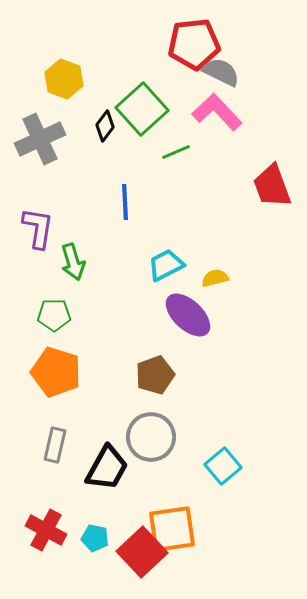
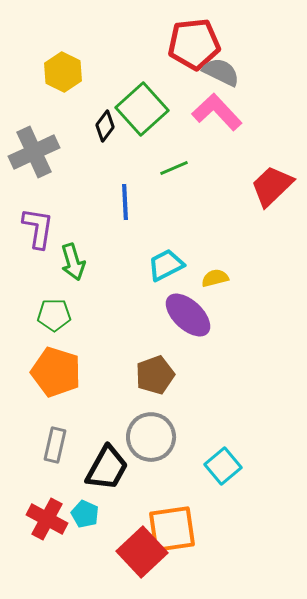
yellow hexagon: moved 1 px left, 7 px up; rotated 6 degrees clockwise
gray cross: moved 6 px left, 13 px down
green line: moved 2 px left, 16 px down
red trapezoid: rotated 66 degrees clockwise
red cross: moved 1 px right, 11 px up
cyan pentagon: moved 10 px left, 24 px up; rotated 12 degrees clockwise
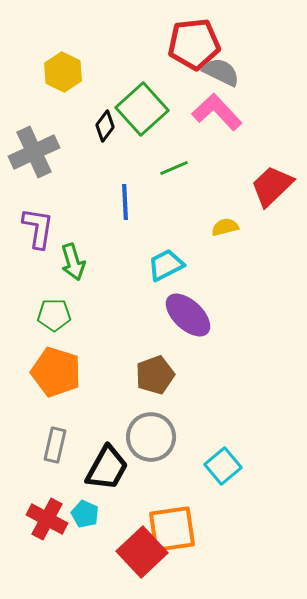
yellow semicircle: moved 10 px right, 51 px up
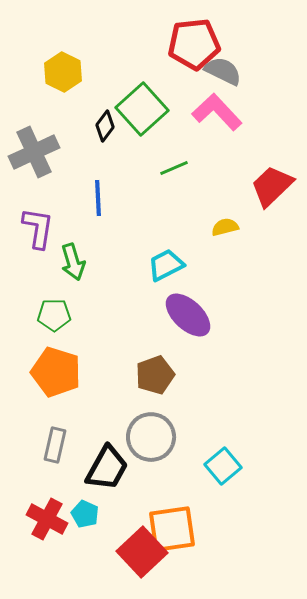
gray semicircle: moved 2 px right, 1 px up
blue line: moved 27 px left, 4 px up
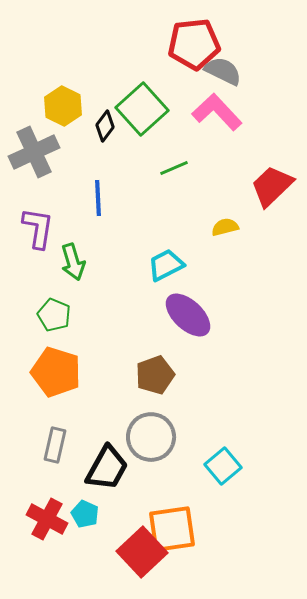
yellow hexagon: moved 34 px down
green pentagon: rotated 24 degrees clockwise
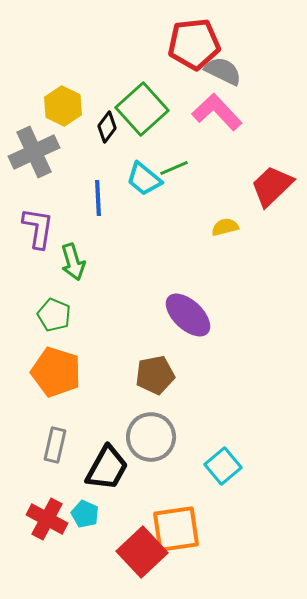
black diamond: moved 2 px right, 1 px down
cyan trapezoid: moved 22 px left, 86 px up; rotated 114 degrees counterclockwise
brown pentagon: rotated 9 degrees clockwise
orange square: moved 4 px right
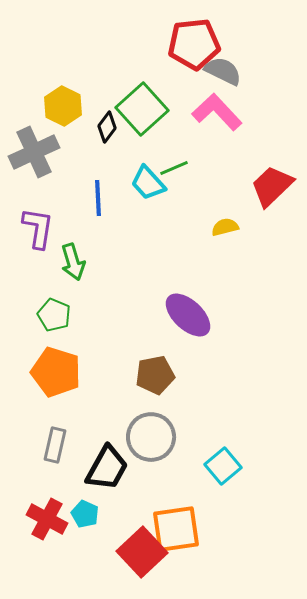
cyan trapezoid: moved 4 px right, 4 px down; rotated 9 degrees clockwise
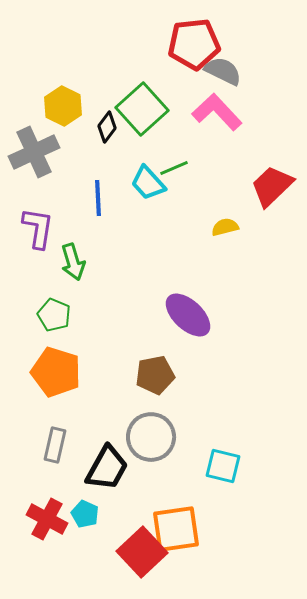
cyan square: rotated 36 degrees counterclockwise
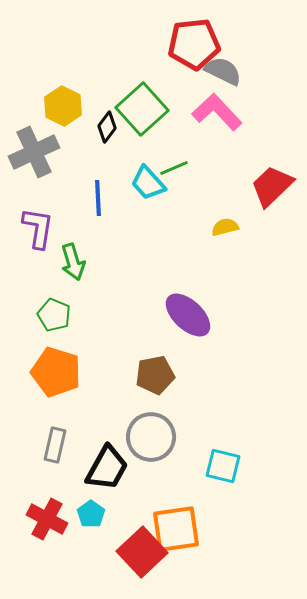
cyan pentagon: moved 6 px right; rotated 12 degrees clockwise
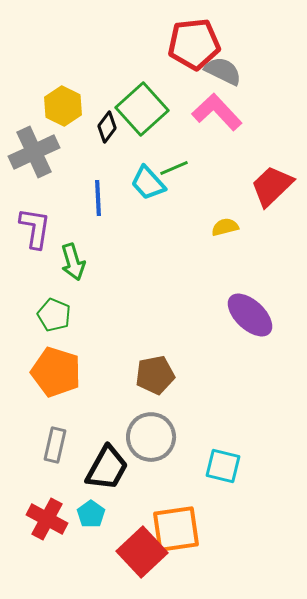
purple L-shape: moved 3 px left
purple ellipse: moved 62 px right
